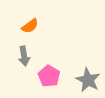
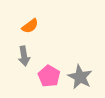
gray star: moved 8 px left, 3 px up
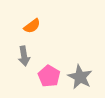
orange semicircle: moved 2 px right
